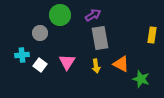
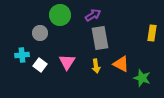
yellow rectangle: moved 2 px up
green star: moved 1 px right, 1 px up
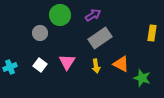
gray rectangle: rotated 65 degrees clockwise
cyan cross: moved 12 px left, 12 px down; rotated 16 degrees counterclockwise
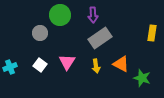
purple arrow: rotated 119 degrees clockwise
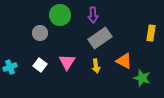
yellow rectangle: moved 1 px left
orange triangle: moved 3 px right, 3 px up
